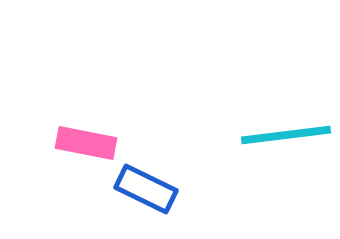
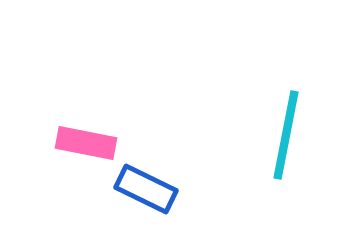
cyan line: rotated 72 degrees counterclockwise
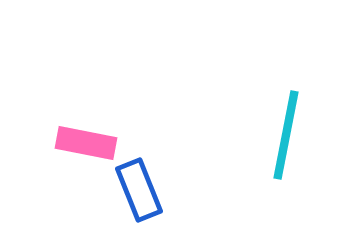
blue rectangle: moved 7 px left, 1 px down; rotated 42 degrees clockwise
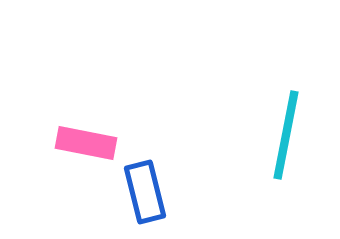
blue rectangle: moved 6 px right, 2 px down; rotated 8 degrees clockwise
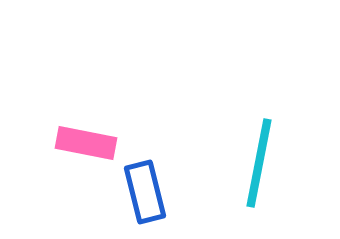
cyan line: moved 27 px left, 28 px down
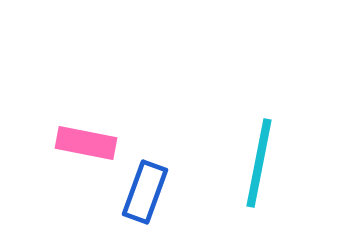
blue rectangle: rotated 34 degrees clockwise
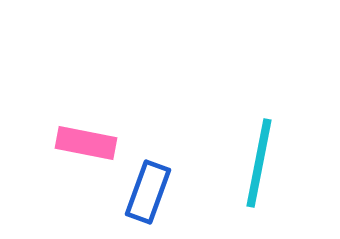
blue rectangle: moved 3 px right
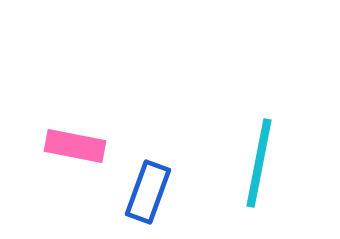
pink rectangle: moved 11 px left, 3 px down
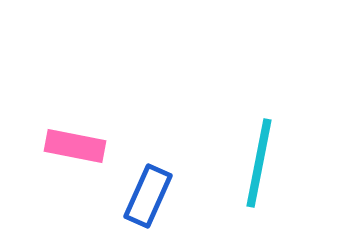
blue rectangle: moved 4 px down; rotated 4 degrees clockwise
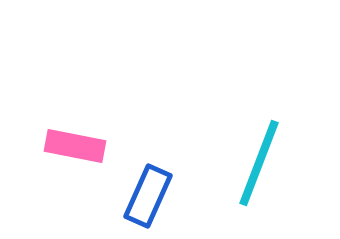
cyan line: rotated 10 degrees clockwise
